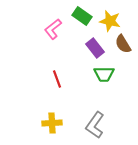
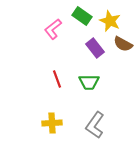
yellow star: rotated 10 degrees clockwise
brown semicircle: rotated 30 degrees counterclockwise
green trapezoid: moved 15 px left, 8 px down
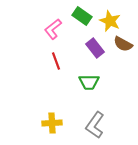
red line: moved 1 px left, 18 px up
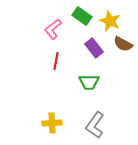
purple rectangle: moved 1 px left
red line: rotated 30 degrees clockwise
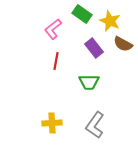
green rectangle: moved 2 px up
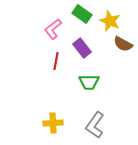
purple rectangle: moved 12 px left
yellow cross: moved 1 px right
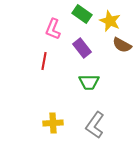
pink L-shape: rotated 30 degrees counterclockwise
brown semicircle: moved 1 px left, 1 px down
red line: moved 12 px left
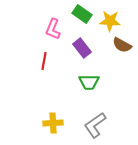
yellow star: rotated 20 degrees counterclockwise
gray L-shape: rotated 20 degrees clockwise
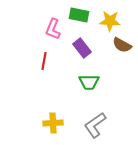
green rectangle: moved 3 px left, 1 px down; rotated 24 degrees counterclockwise
